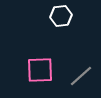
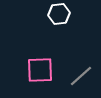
white hexagon: moved 2 px left, 2 px up
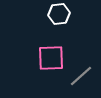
pink square: moved 11 px right, 12 px up
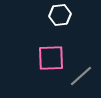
white hexagon: moved 1 px right, 1 px down
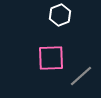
white hexagon: rotated 15 degrees counterclockwise
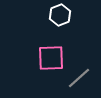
gray line: moved 2 px left, 2 px down
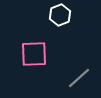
pink square: moved 17 px left, 4 px up
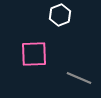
gray line: rotated 65 degrees clockwise
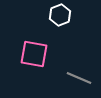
pink square: rotated 12 degrees clockwise
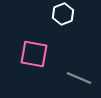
white hexagon: moved 3 px right, 1 px up
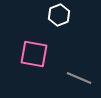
white hexagon: moved 4 px left, 1 px down
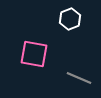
white hexagon: moved 11 px right, 4 px down
